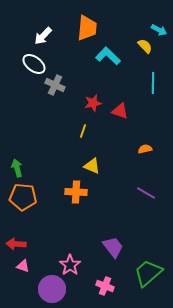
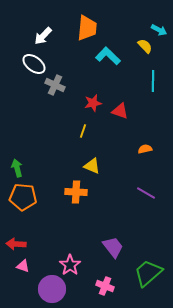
cyan line: moved 2 px up
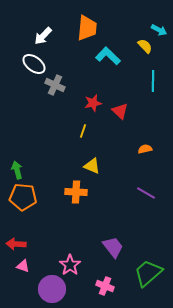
red triangle: rotated 24 degrees clockwise
green arrow: moved 2 px down
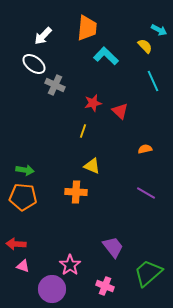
cyan L-shape: moved 2 px left
cyan line: rotated 25 degrees counterclockwise
green arrow: moved 8 px right; rotated 114 degrees clockwise
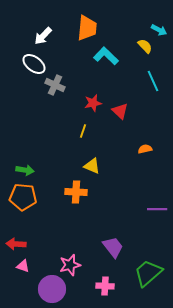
purple line: moved 11 px right, 16 px down; rotated 30 degrees counterclockwise
pink star: rotated 20 degrees clockwise
pink cross: rotated 18 degrees counterclockwise
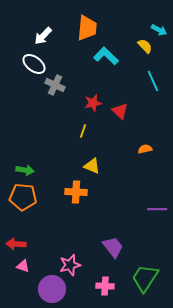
green trapezoid: moved 3 px left, 5 px down; rotated 16 degrees counterclockwise
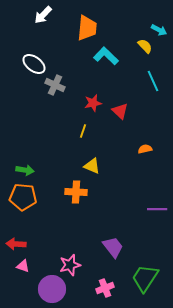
white arrow: moved 21 px up
pink cross: moved 2 px down; rotated 24 degrees counterclockwise
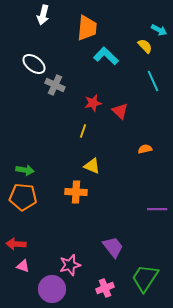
white arrow: rotated 30 degrees counterclockwise
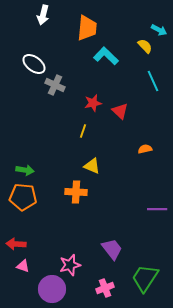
purple trapezoid: moved 1 px left, 2 px down
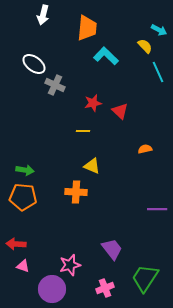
cyan line: moved 5 px right, 9 px up
yellow line: rotated 72 degrees clockwise
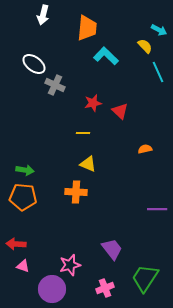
yellow line: moved 2 px down
yellow triangle: moved 4 px left, 2 px up
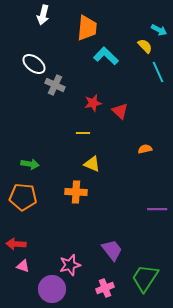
yellow triangle: moved 4 px right
green arrow: moved 5 px right, 6 px up
purple trapezoid: moved 1 px down
